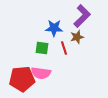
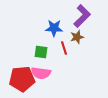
green square: moved 1 px left, 4 px down
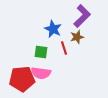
blue star: moved 1 px left, 1 px down; rotated 24 degrees clockwise
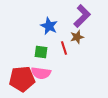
blue star: moved 4 px left, 3 px up
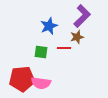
blue star: rotated 24 degrees clockwise
red line: rotated 72 degrees counterclockwise
pink semicircle: moved 10 px down
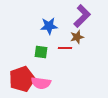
blue star: rotated 18 degrees clockwise
red line: moved 1 px right
red pentagon: rotated 15 degrees counterclockwise
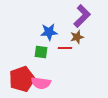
blue star: moved 6 px down
